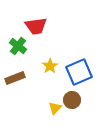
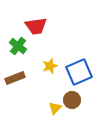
yellow star: rotated 14 degrees clockwise
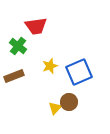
brown rectangle: moved 1 px left, 2 px up
brown circle: moved 3 px left, 2 px down
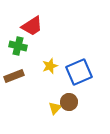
red trapezoid: moved 4 px left; rotated 25 degrees counterclockwise
green cross: rotated 24 degrees counterclockwise
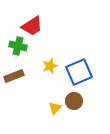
brown circle: moved 5 px right, 1 px up
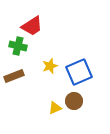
yellow triangle: rotated 24 degrees clockwise
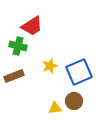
yellow triangle: rotated 16 degrees clockwise
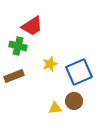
yellow star: moved 2 px up
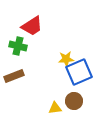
yellow star: moved 16 px right, 5 px up; rotated 14 degrees clockwise
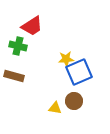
brown rectangle: rotated 36 degrees clockwise
yellow triangle: rotated 16 degrees clockwise
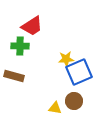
green cross: moved 2 px right; rotated 12 degrees counterclockwise
